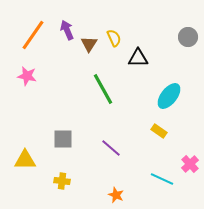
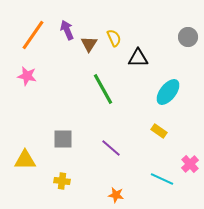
cyan ellipse: moved 1 px left, 4 px up
orange star: rotated 14 degrees counterclockwise
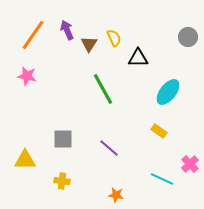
purple line: moved 2 px left
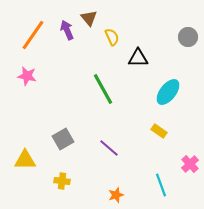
yellow semicircle: moved 2 px left, 1 px up
brown triangle: moved 26 px up; rotated 12 degrees counterclockwise
gray square: rotated 30 degrees counterclockwise
cyan line: moved 1 px left, 6 px down; rotated 45 degrees clockwise
orange star: rotated 28 degrees counterclockwise
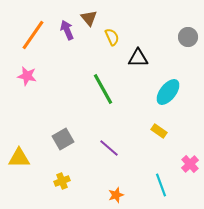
yellow triangle: moved 6 px left, 2 px up
yellow cross: rotated 28 degrees counterclockwise
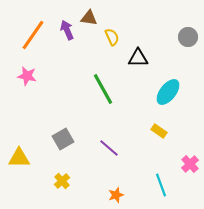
brown triangle: rotated 42 degrees counterclockwise
yellow cross: rotated 21 degrees counterclockwise
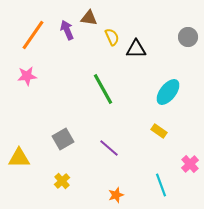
black triangle: moved 2 px left, 9 px up
pink star: rotated 18 degrees counterclockwise
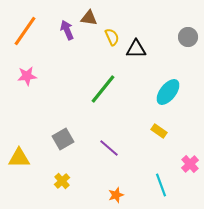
orange line: moved 8 px left, 4 px up
green line: rotated 68 degrees clockwise
